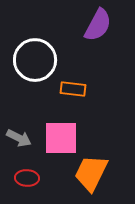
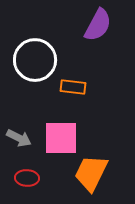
orange rectangle: moved 2 px up
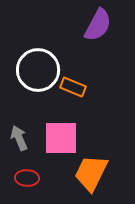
white circle: moved 3 px right, 10 px down
orange rectangle: rotated 15 degrees clockwise
gray arrow: rotated 140 degrees counterclockwise
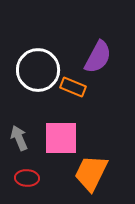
purple semicircle: moved 32 px down
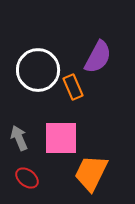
orange rectangle: rotated 45 degrees clockwise
red ellipse: rotated 35 degrees clockwise
